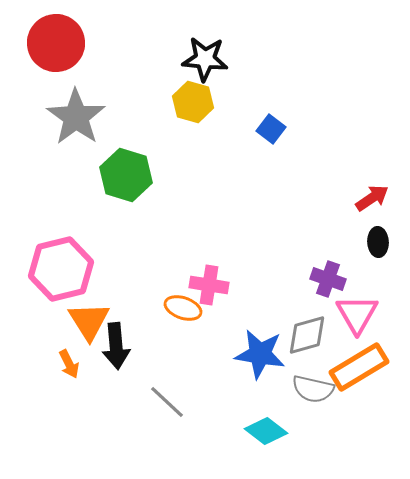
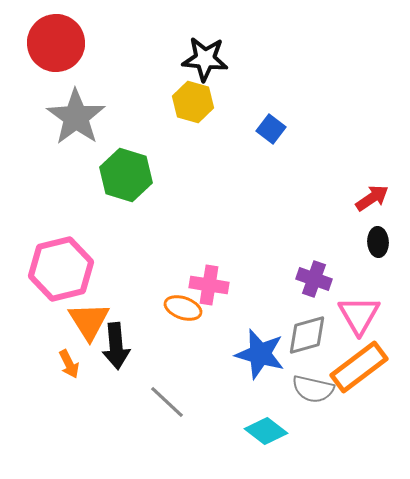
purple cross: moved 14 px left
pink triangle: moved 2 px right, 1 px down
blue star: rotated 6 degrees clockwise
orange rectangle: rotated 6 degrees counterclockwise
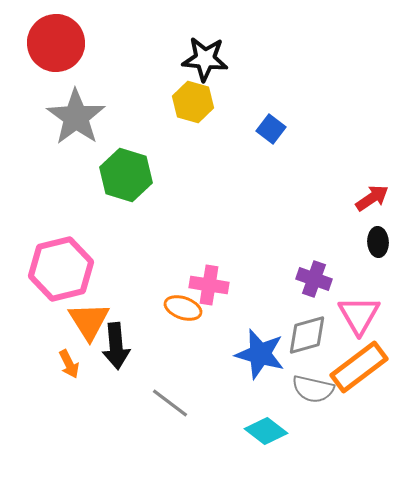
gray line: moved 3 px right, 1 px down; rotated 6 degrees counterclockwise
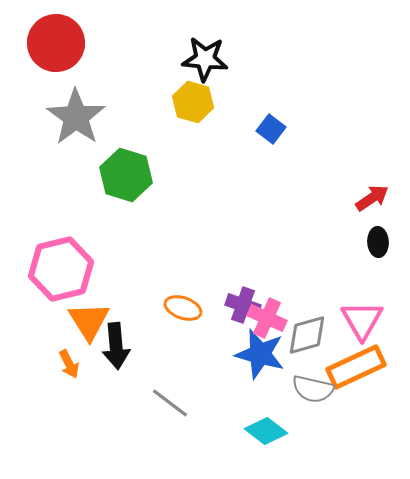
purple cross: moved 71 px left, 26 px down
pink cross: moved 58 px right, 33 px down; rotated 15 degrees clockwise
pink triangle: moved 3 px right, 5 px down
orange rectangle: moved 3 px left; rotated 12 degrees clockwise
